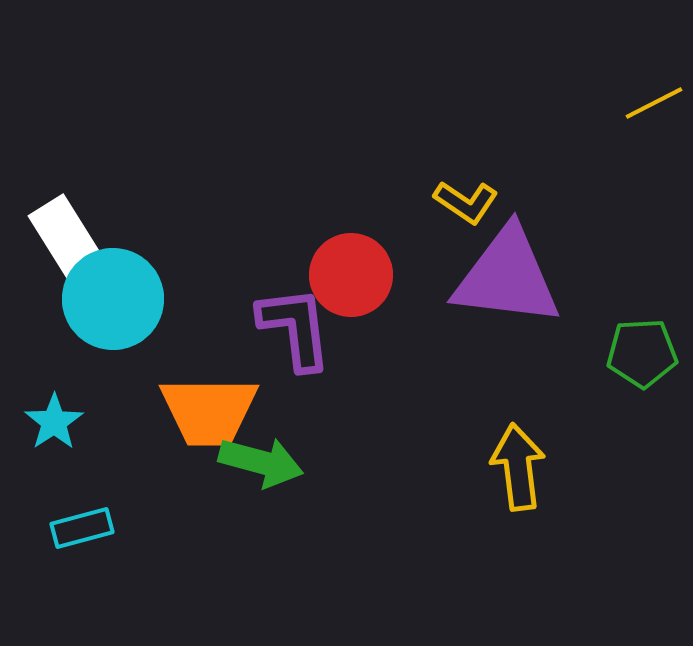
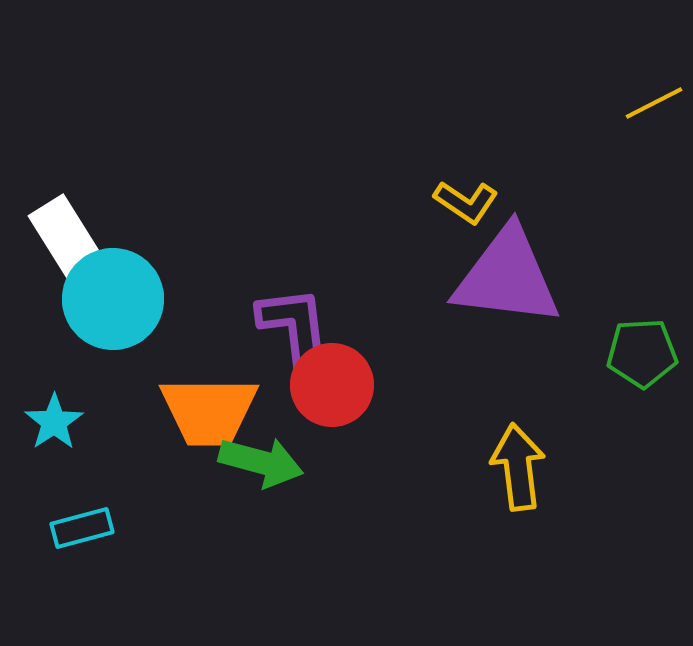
red circle: moved 19 px left, 110 px down
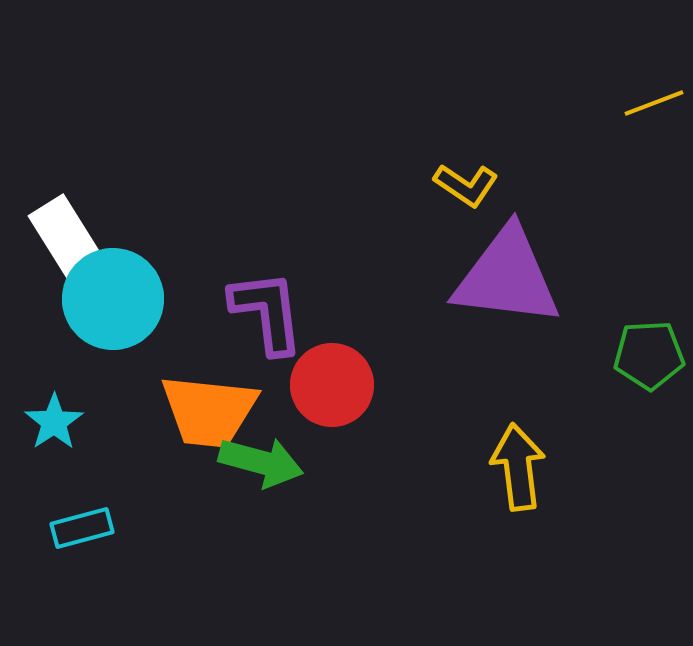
yellow line: rotated 6 degrees clockwise
yellow L-shape: moved 17 px up
purple L-shape: moved 28 px left, 16 px up
green pentagon: moved 7 px right, 2 px down
orange trapezoid: rotated 6 degrees clockwise
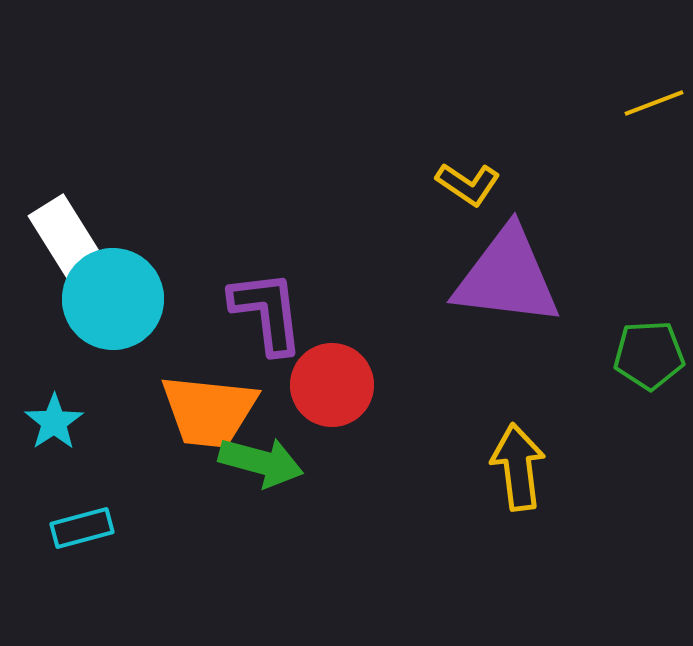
yellow L-shape: moved 2 px right, 1 px up
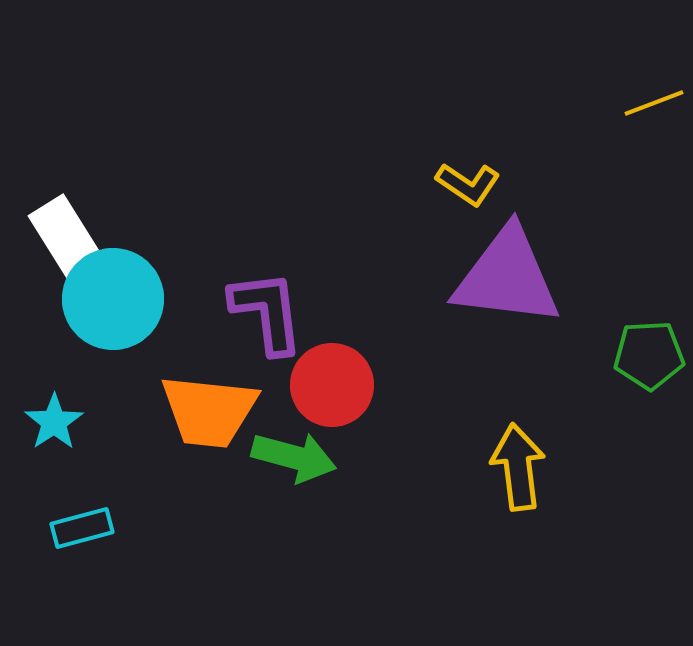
green arrow: moved 33 px right, 5 px up
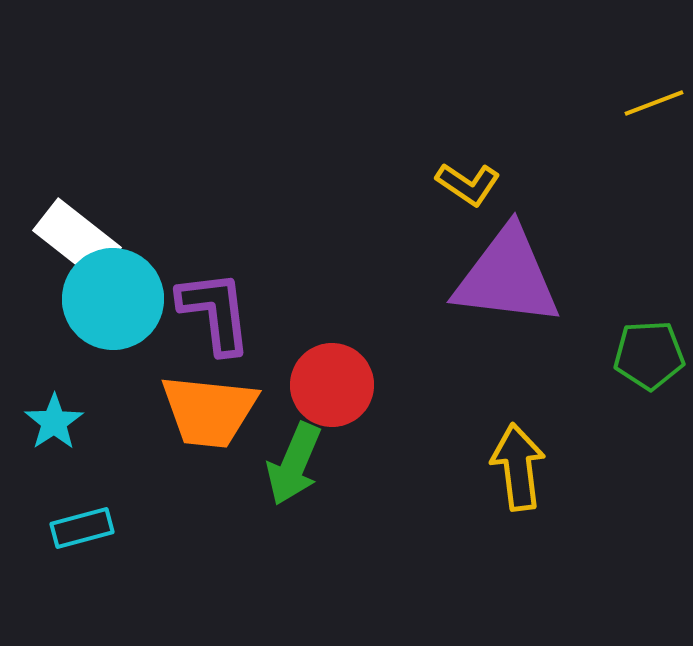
white rectangle: moved 10 px right; rotated 20 degrees counterclockwise
purple L-shape: moved 52 px left
green arrow: moved 7 px down; rotated 98 degrees clockwise
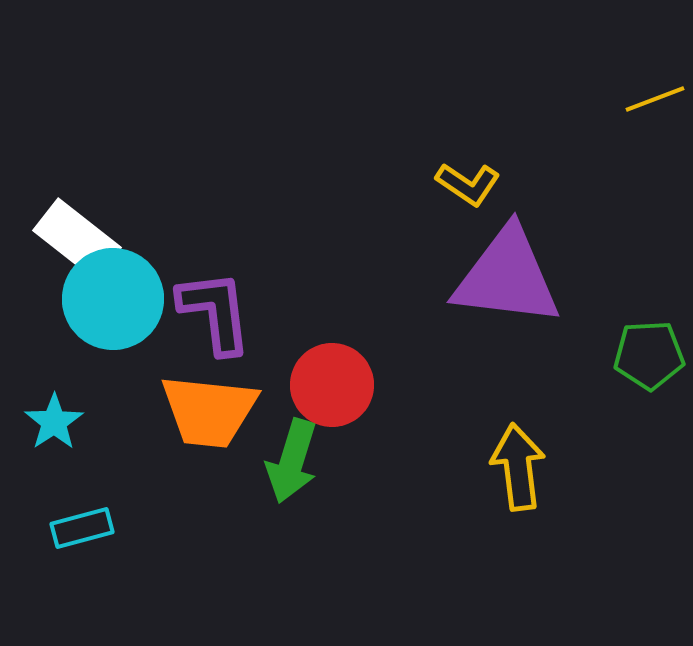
yellow line: moved 1 px right, 4 px up
green arrow: moved 2 px left, 3 px up; rotated 6 degrees counterclockwise
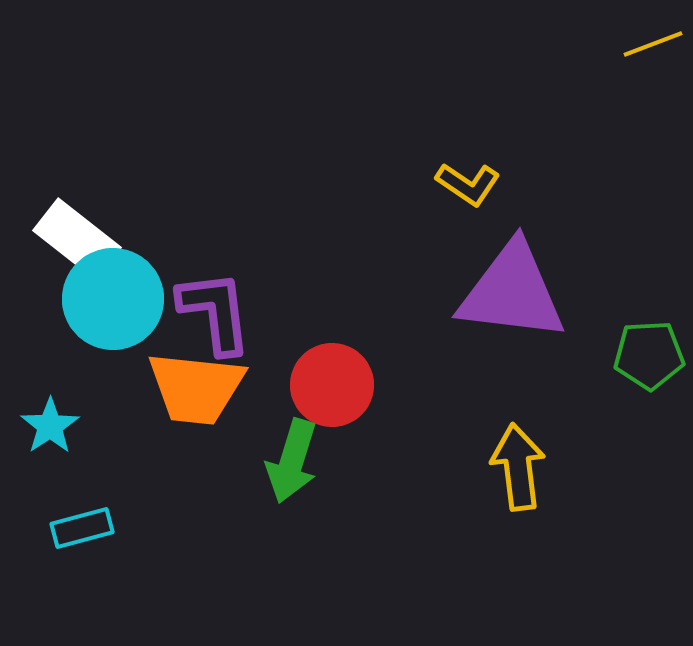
yellow line: moved 2 px left, 55 px up
purple triangle: moved 5 px right, 15 px down
orange trapezoid: moved 13 px left, 23 px up
cyan star: moved 4 px left, 4 px down
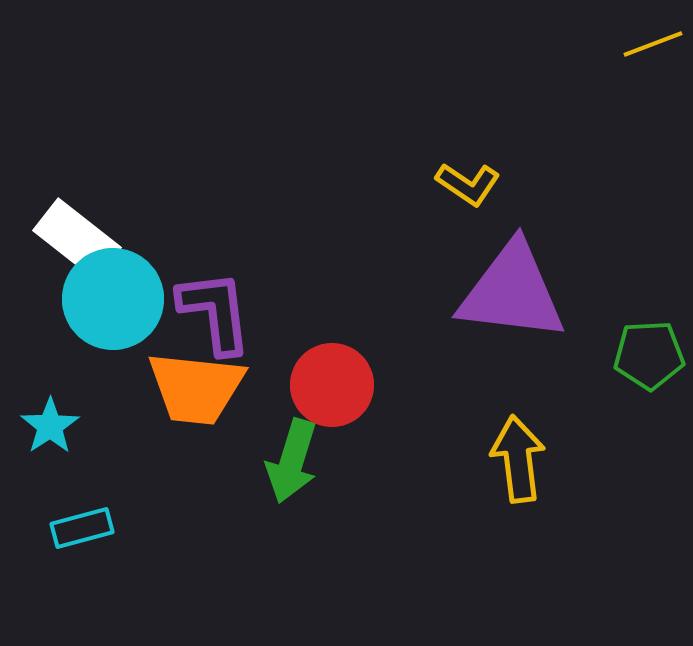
yellow arrow: moved 8 px up
